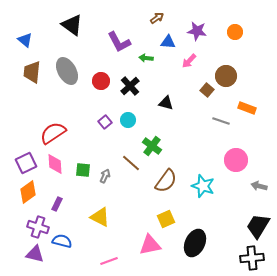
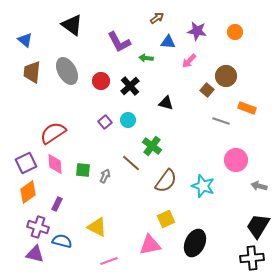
yellow triangle at (100, 217): moved 3 px left, 10 px down
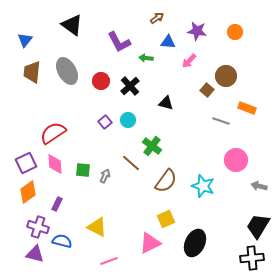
blue triangle at (25, 40): rotated 28 degrees clockwise
pink triangle at (150, 245): moved 2 px up; rotated 15 degrees counterclockwise
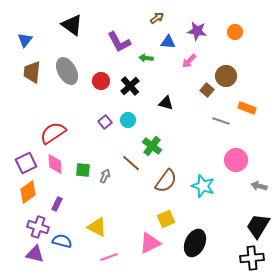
pink line at (109, 261): moved 4 px up
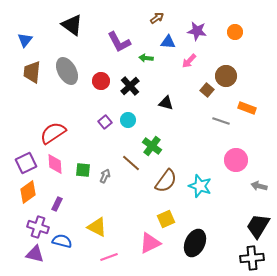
cyan star at (203, 186): moved 3 px left
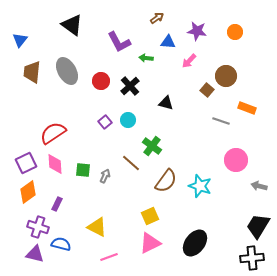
blue triangle at (25, 40): moved 5 px left
yellow square at (166, 219): moved 16 px left, 3 px up
blue semicircle at (62, 241): moved 1 px left, 3 px down
black ellipse at (195, 243): rotated 12 degrees clockwise
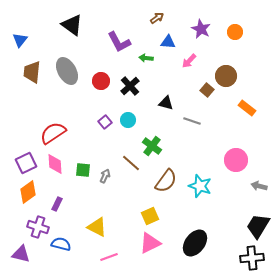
purple star at (197, 31): moved 4 px right, 2 px up; rotated 18 degrees clockwise
orange rectangle at (247, 108): rotated 18 degrees clockwise
gray line at (221, 121): moved 29 px left
purple triangle at (35, 254): moved 14 px left
